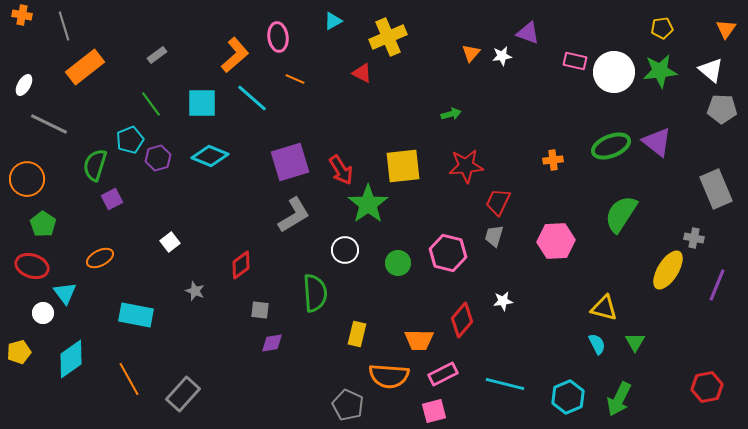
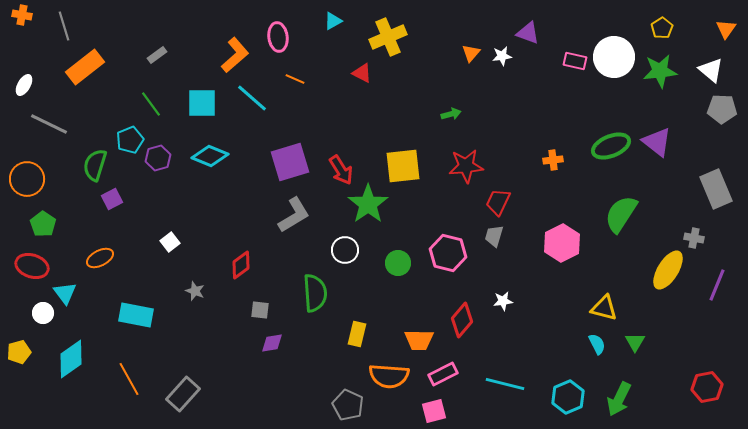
yellow pentagon at (662, 28): rotated 25 degrees counterclockwise
white circle at (614, 72): moved 15 px up
pink hexagon at (556, 241): moved 6 px right, 2 px down; rotated 24 degrees counterclockwise
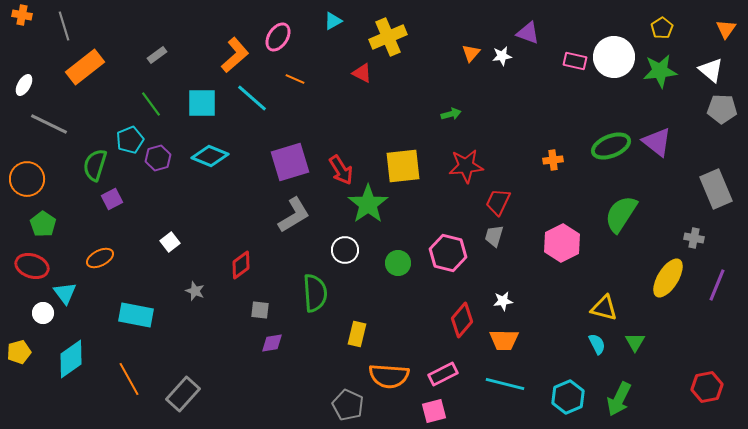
pink ellipse at (278, 37): rotated 40 degrees clockwise
yellow ellipse at (668, 270): moved 8 px down
orange trapezoid at (419, 340): moved 85 px right
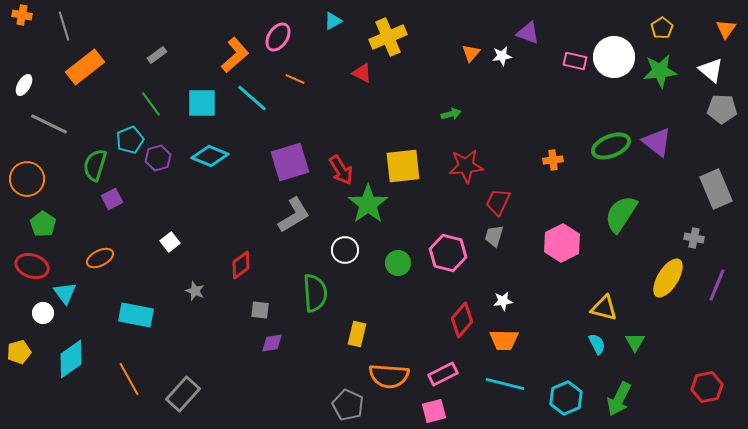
cyan hexagon at (568, 397): moved 2 px left, 1 px down
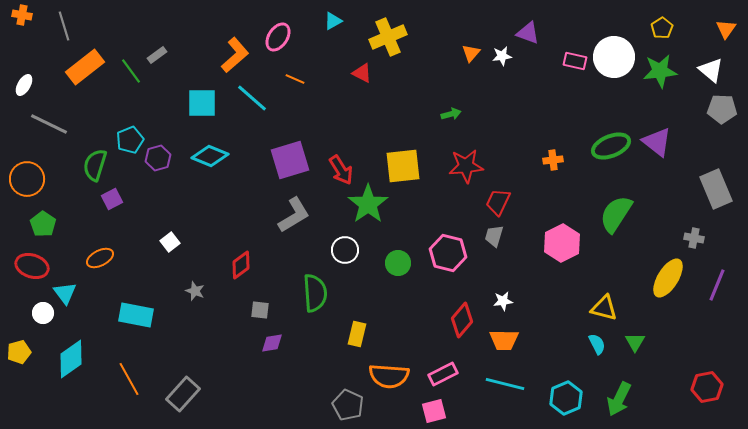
green line at (151, 104): moved 20 px left, 33 px up
purple square at (290, 162): moved 2 px up
green semicircle at (621, 214): moved 5 px left
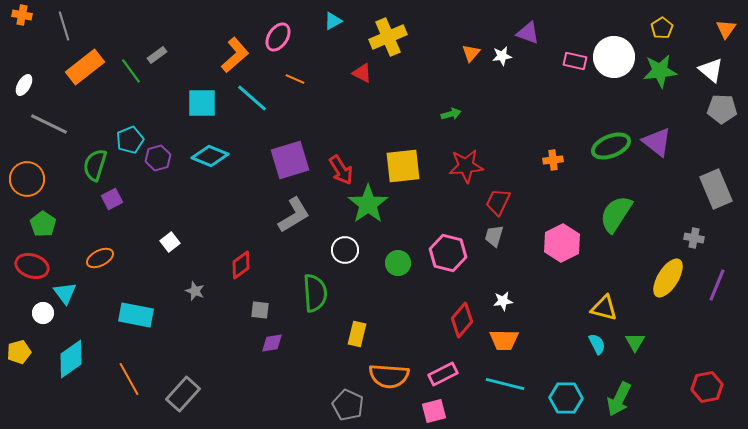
cyan hexagon at (566, 398): rotated 24 degrees clockwise
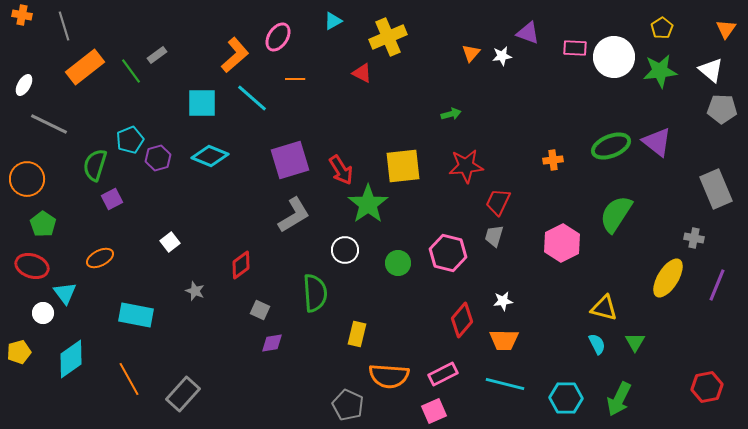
pink rectangle at (575, 61): moved 13 px up; rotated 10 degrees counterclockwise
orange line at (295, 79): rotated 24 degrees counterclockwise
gray square at (260, 310): rotated 18 degrees clockwise
pink square at (434, 411): rotated 10 degrees counterclockwise
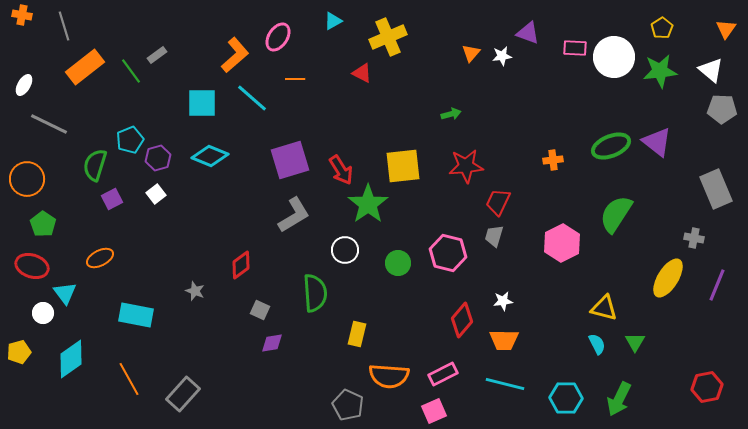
white square at (170, 242): moved 14 px left, 48 px up
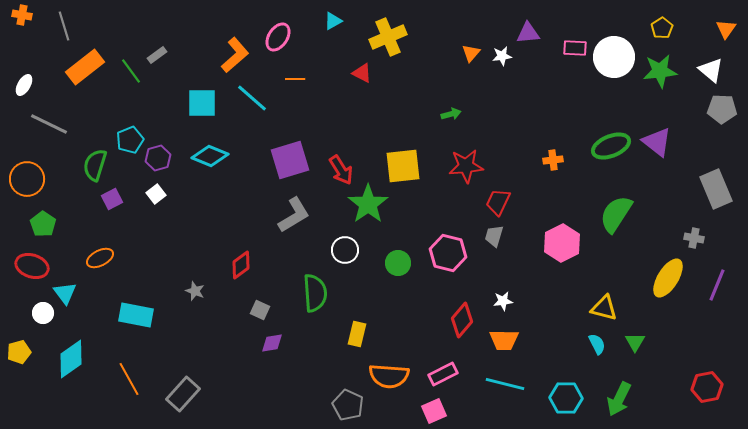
purple triangle at (528, 33): rotated 25 degrees counterclockwise
